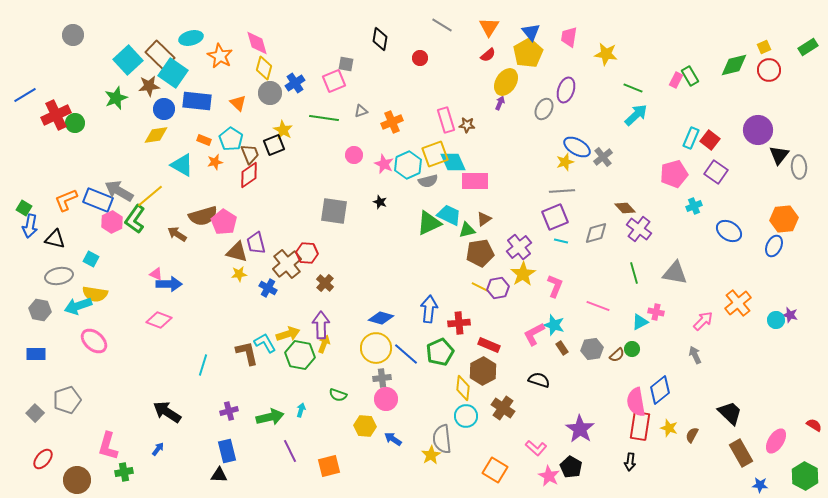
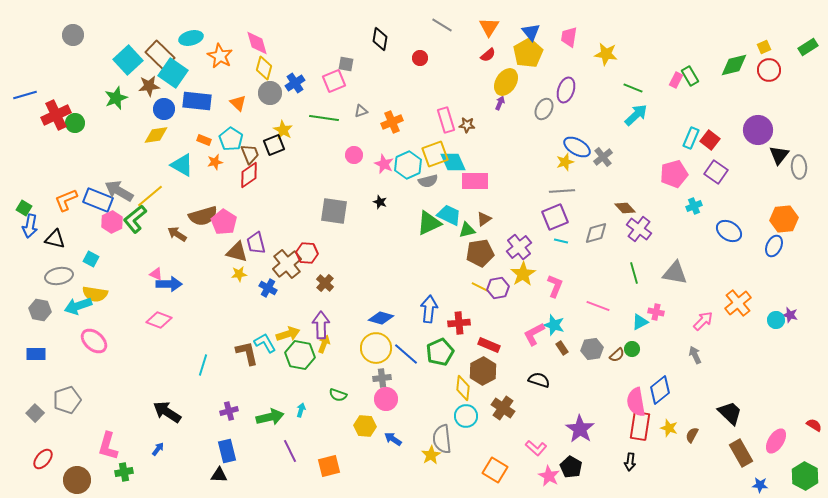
blue line at (25, 95): rotated 15 degrees clockwise
green L-shape at (135, 219): rotated 16 degrees clockwise
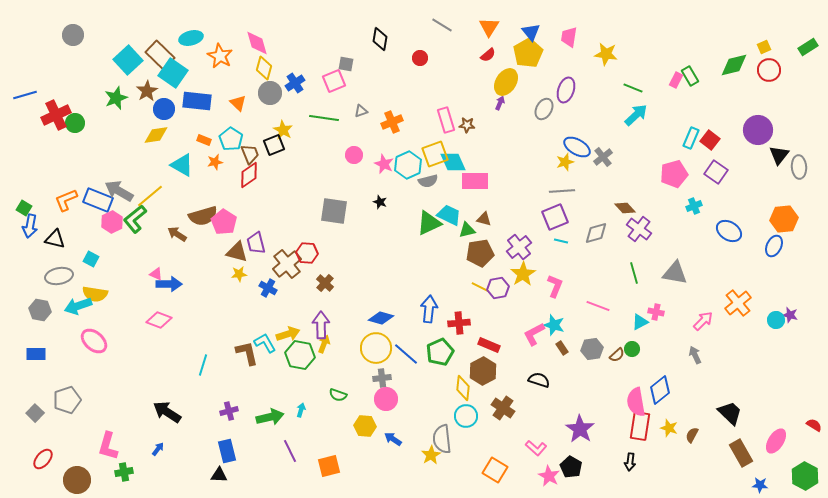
brown star at (149, 86): moved 2 px left, 5 px down; rotated 25 degrees counterclockwise
brown triangle at (484, 219): rotated 49 degrees clockwise
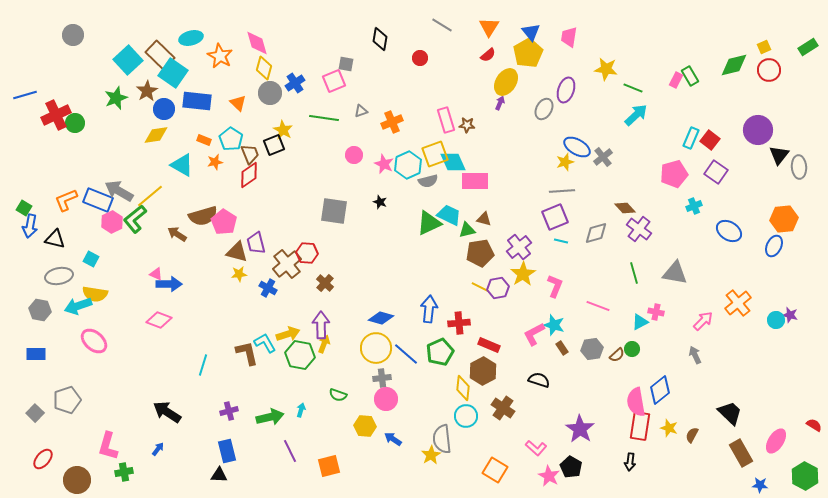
yellow star at (606, 54): moved 15 px down
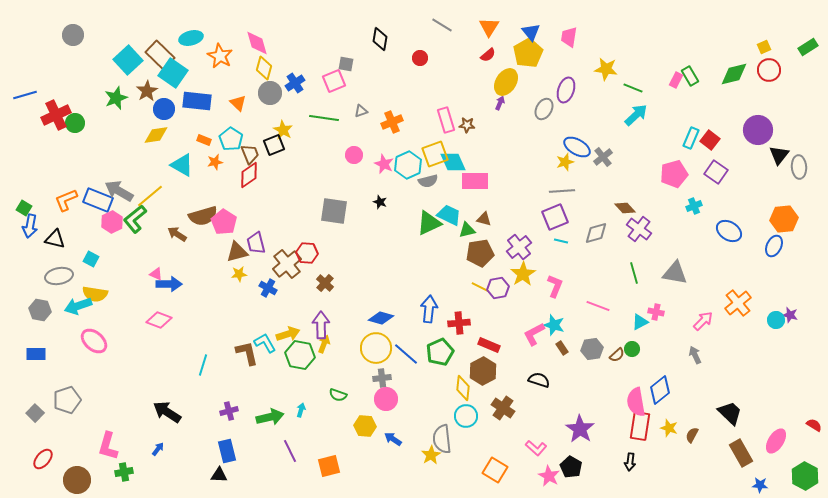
green diamond at (734, 65): moved 9 px down
brown triangle at (237, 252): rotated 30 degrees counterclockwise
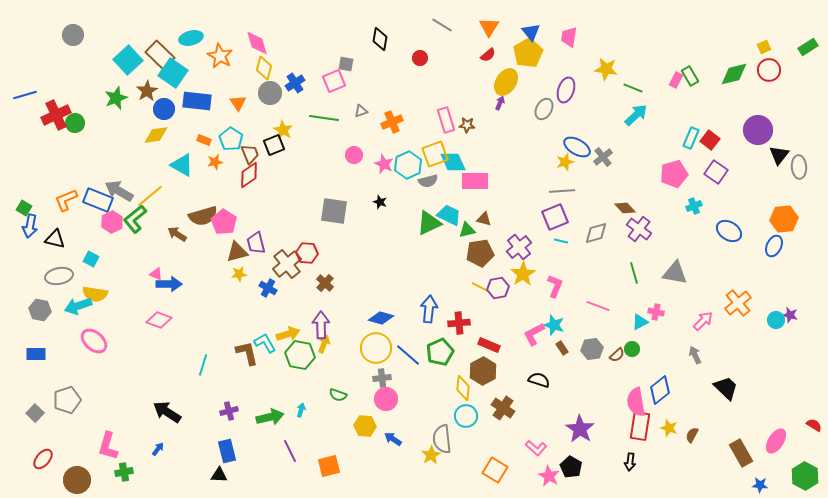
orange triangle at (238, 103): rotated 12 degrees clockwise
blue line at (406, 354): moved 2 px right, 1 px down
black trapezoid at (730, 413): moved 4 px left, 25 px up
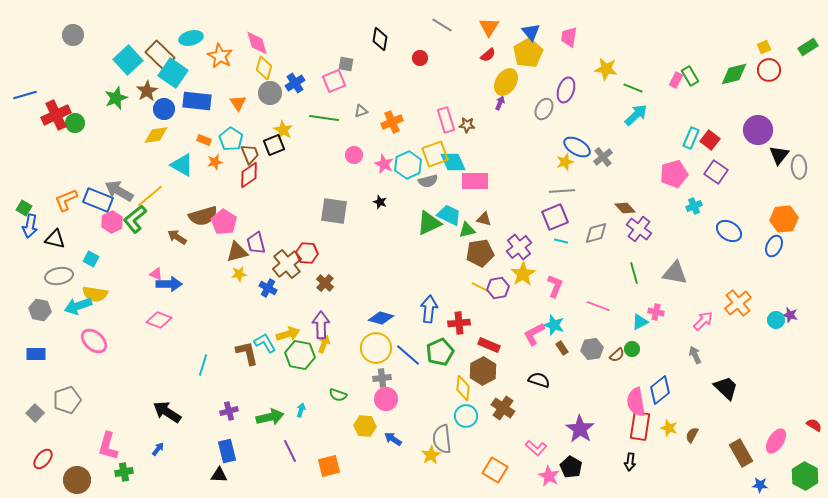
brown arrow at (177, 234): moved 3 px down
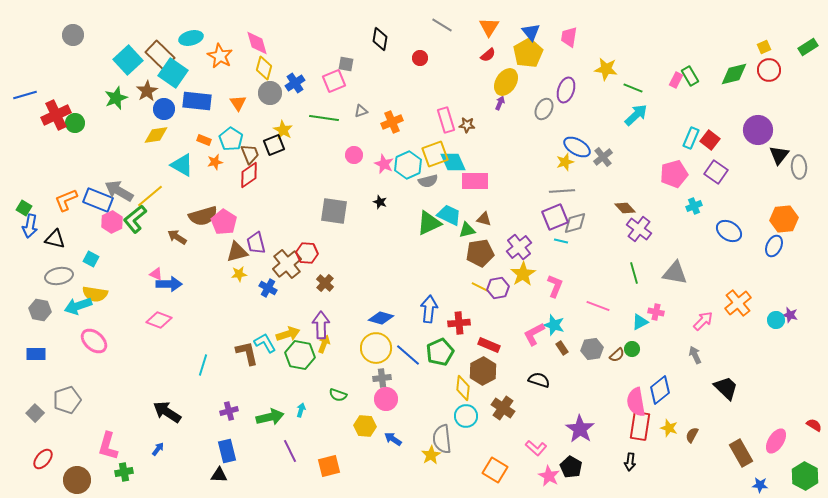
gray diamond at (596, 233): moved 21 px left, 10 px up
